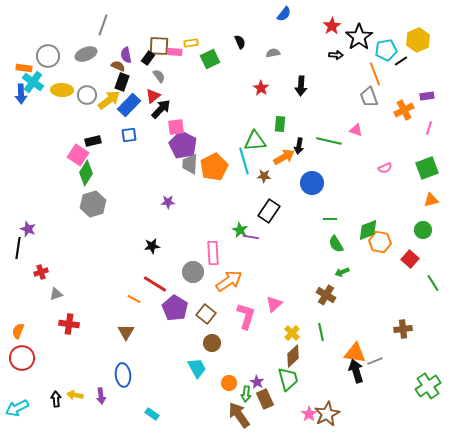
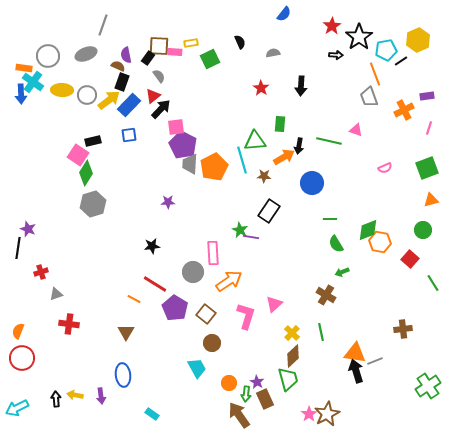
cyan line at (244, 161): moved 2 px left, 1 px up
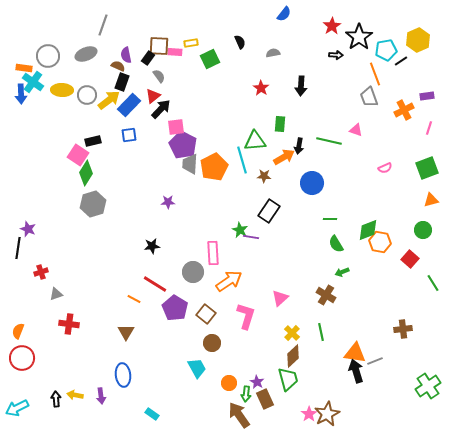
pink triangle at (274, 304): moved 6 px right, 6 px up
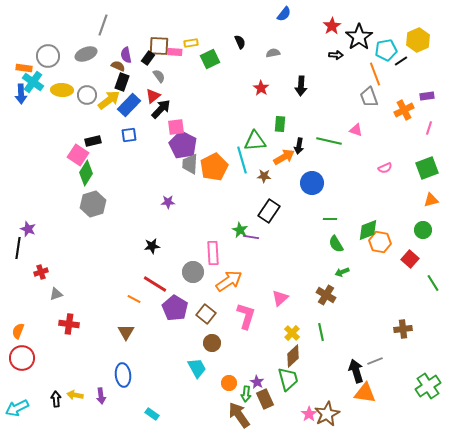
orange triangle at (355, 353): moved 10 px right, 40 px down
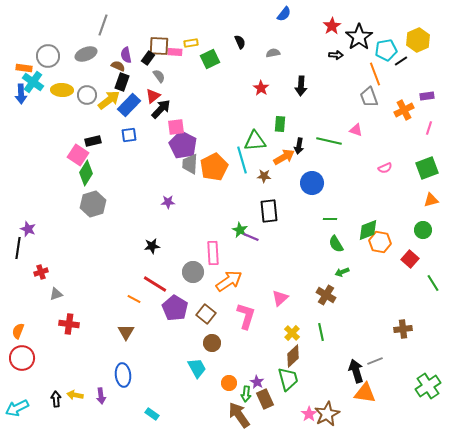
black rectangle at (269, 211): rotated 40 degrees counterclockwise
purple line at (251, 237): rotated 14 degrees clockwise
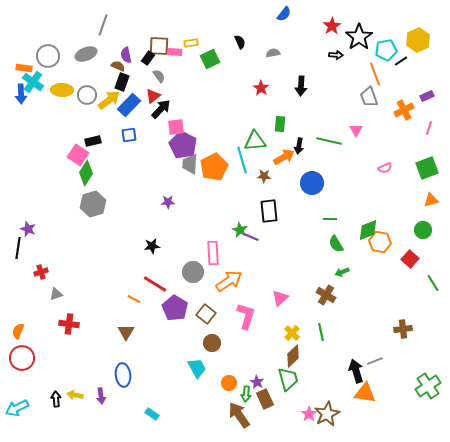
purple rectangle at (427, 96): rotated 16 degrees counterclockwise
pink triangle at (356, 130): rotated 40 degrees clockwise
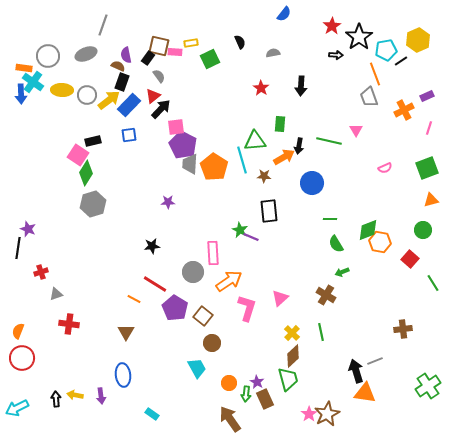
brown square at (159, 46): rotated 10 degrees clockwise
orange pentagon at (214, 167): rotated 12 degrees counterclockwise
brown square at (206, 314): moved 3 px left, 2 px down
pink L-shape at (246, 316): moved 1 px right, 8 px up
brown arrow at (239, 415): moved 9 px left, 4 px down
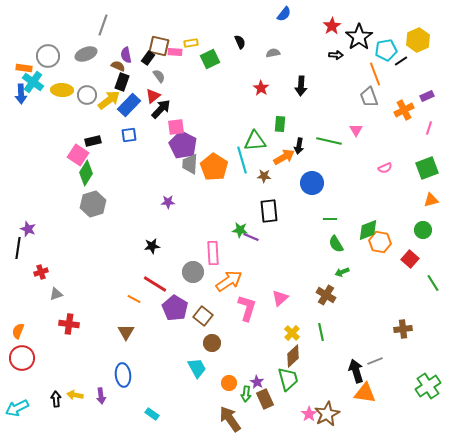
green star at (240, 230): rotated 21 degrees counterclockwise
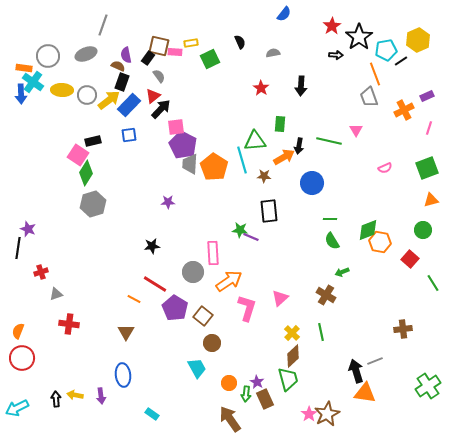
green semicircle at (336, 244): moved 4 px left, 3 px up
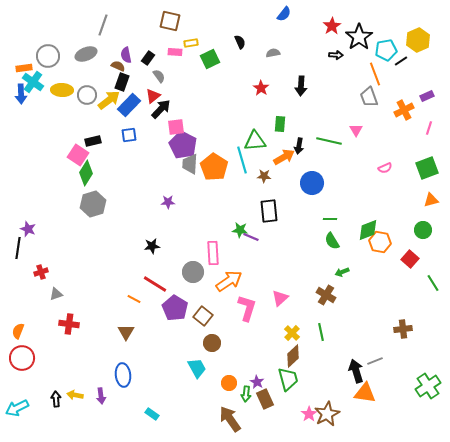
brown square at (159, 46): moved 11 px right, 25 px up
orange rectangle at (24, 68): rotated 14 degrees counterclockwise
